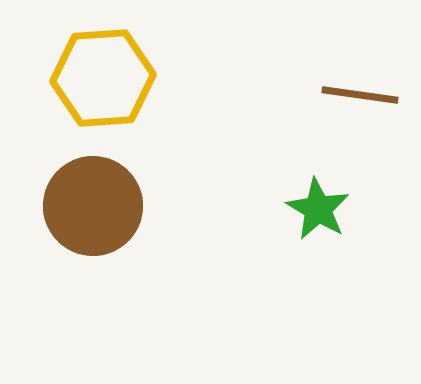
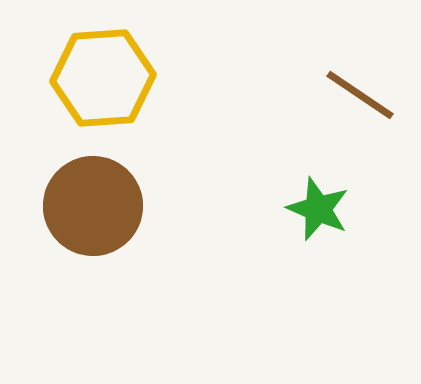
brown line: rotated 26 degrees clockwise
green star: rotated 8 degrees counterclockwise
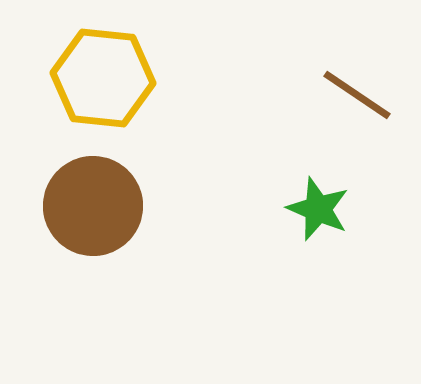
yellow hexagon: rotated 10 degrees clockwise
brown line: moved 3 px left
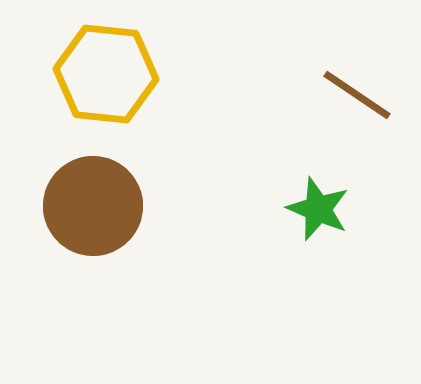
yellow hexagon: moved 3 px right, 4 px up
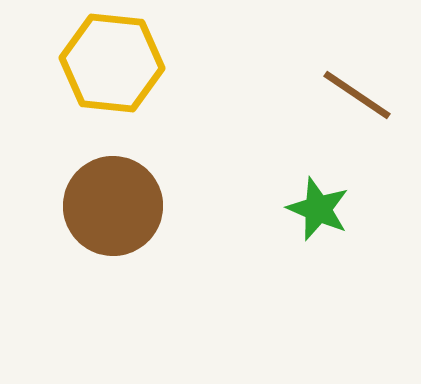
yellow hexagon: moved 6 px right, 11 px up
brown circle: moved 20 px right
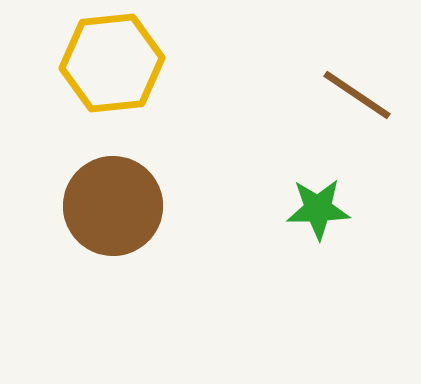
yellow hexagon: rotated 12 degrees counterclockwise
green star: rotated 24 degrees counterclockwise
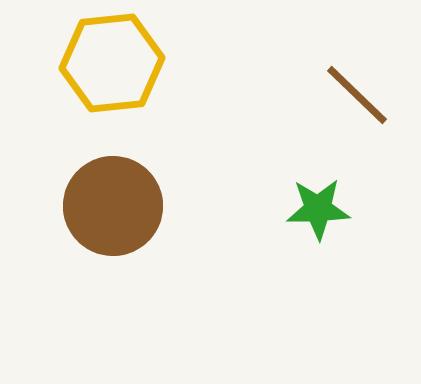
brown line: rotated 10 degrees clockwise
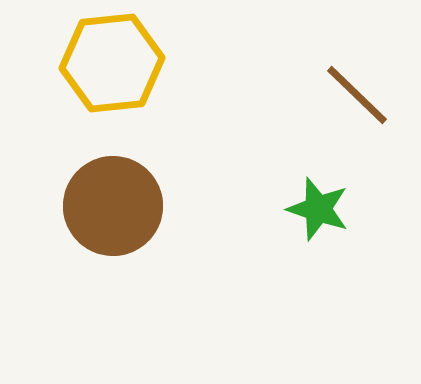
green star: rotated 20 degrees clockwise
